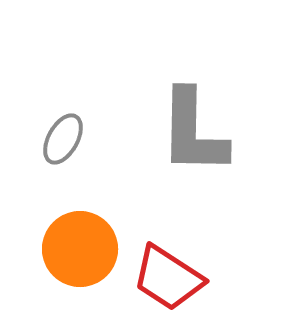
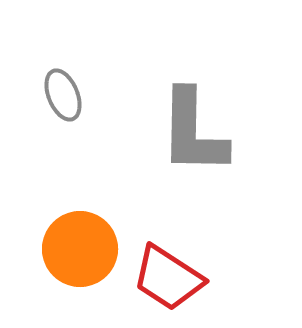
gray ellipse: moved 44 px up; rotated 51 degrees counterclockwise
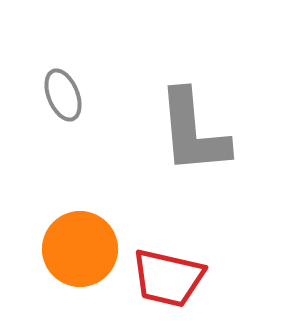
gray L-shape: rotated 6 degrees counterclockwise
red trapezoid: rotated 20 degrees counterclockwise
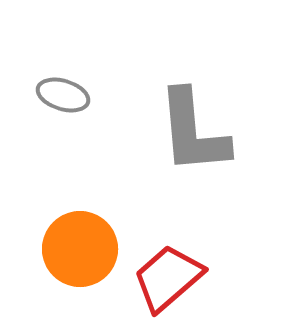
gray ellipse: rotated 51 degrees counterclockwise
red trapezoid: rotated 126 degrees clockwise
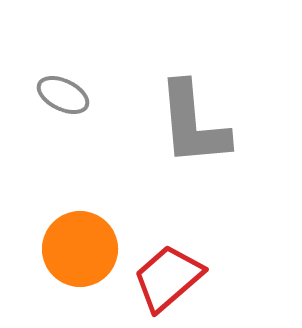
gray ellipse: rotated 9 degrees clockwise
gray L-shape: moved 8 px up
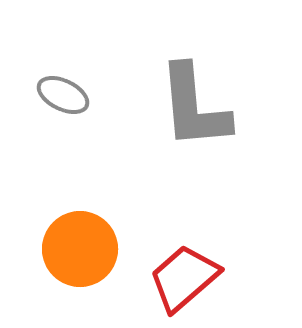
gray L-shape: moved 1 px right, 17 px up
red trapezoid: moved 16 px right
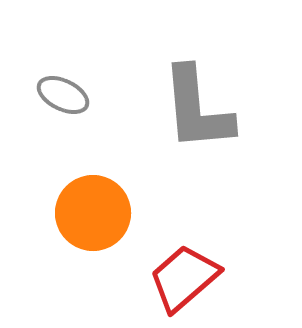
gray L-shape: moved 3 px right, 2 px down
orange circle: moved 13 px right, 36 px up
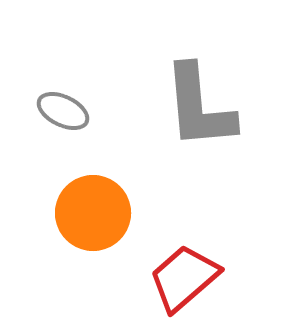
gray ellipse: moved 16 px down
gray L-shape: moved 2 px right, 2 px up
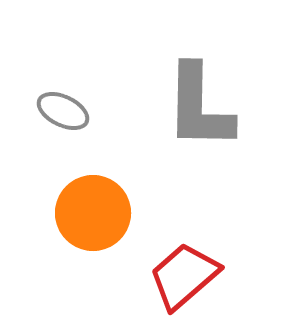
gray L-shape: rotated 6 degrees clockwise
red trapezoid: moved 2 px up
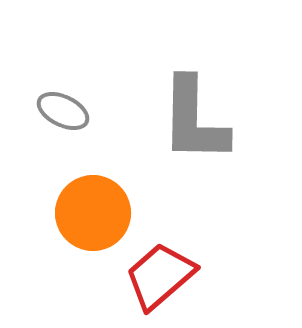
gray L-shape: moved 5 px left, 13 px down
red trapezoid: moved 24 px left
